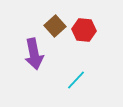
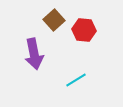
brown square: moved 1 px left, 6 px up
cyan line: rotated 15 degrees clockwise
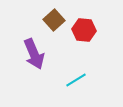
purple arrow: rotated 12 degrees counterclockwise
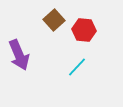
purple arrow: moved 15 px left, 1 px down
cyan line: moved 1 px right, 13 px up; rotated 15 degrees counterclockwise
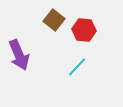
brown square: rotated 10 degrees counterclockwise
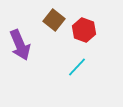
red hexagon: rotated 15 degrees clockwise
purple arrow: moved 1 px right, 10 px up
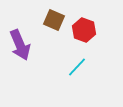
brown square: rotated 15 degrees counterclockwise
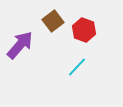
brown square: moved 1 px left, 1 px down; rotated 30 degrees clockwise
purple arrow: rotated 116 degrees counterclockwise
